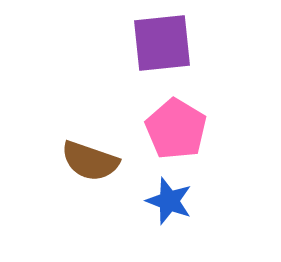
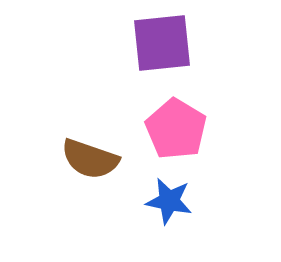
brown semicircle: moved 2 px up
blue star: rotated 9 degrees counterclockwise
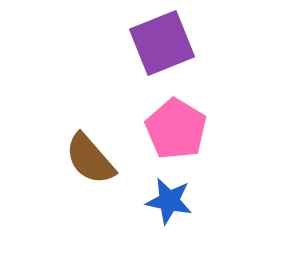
purple square: rotated 16 degrees counterclockwise
brown semicircle: rotated 30 degrees clockwise
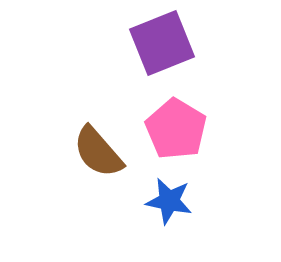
brown semicircle: moved 8 px right, 7 px up
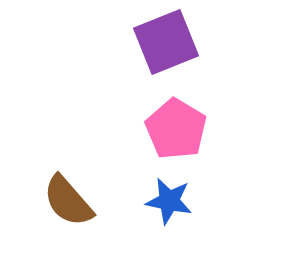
purple square: moved 4 px right, 1 px up
brown semicircle: moved 30 px left, 49 px down
